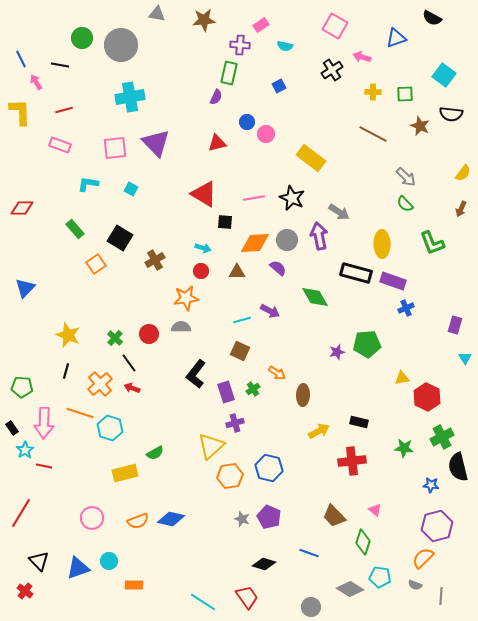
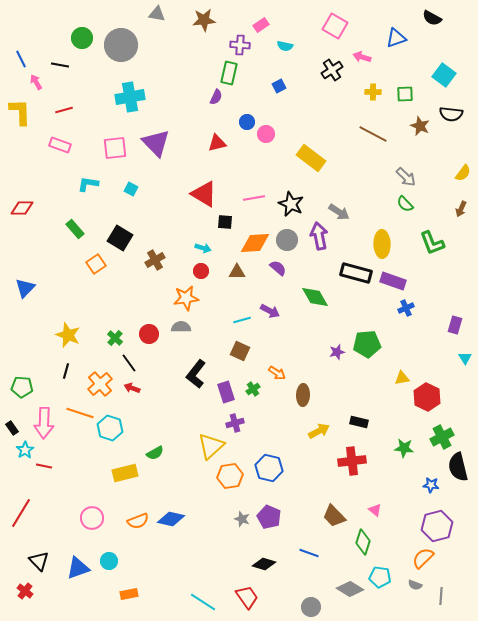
black star at (292, 198): moved 1 px left, 6 px down
orange rectangle at (134, 585): moved 5 px left, 9 px down; rotated 12 degrees counterclockwise
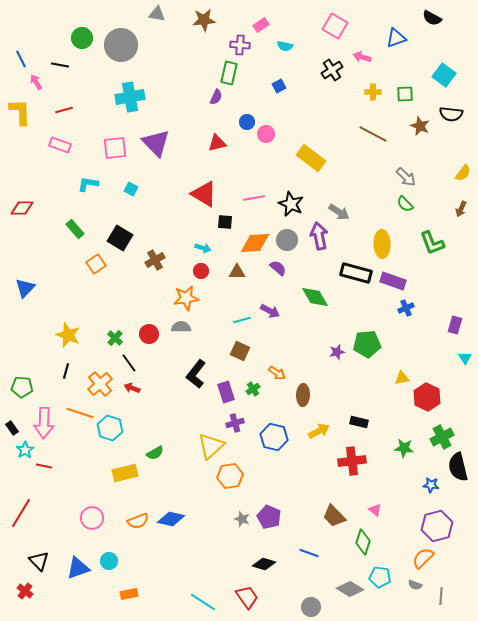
blue hexagon at (269, 468): moved 5 px right, 31 px up
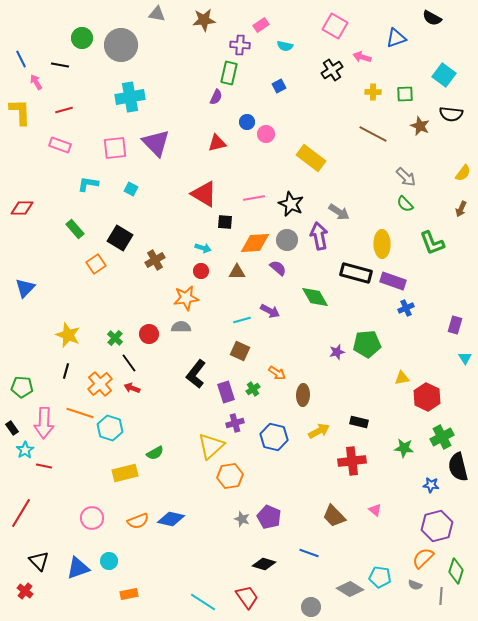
green diamond at (363, 542): moved 93 px right, 29 px down
